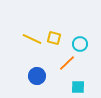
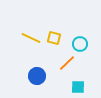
yellow line: moved 1 px left, 1 px up
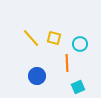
yellow line: rotated 24 degrees clockwise
orange line: rotated 48 degrees counterclockwise
cyan square: rotated 24 degrees counterclockwise
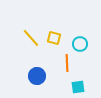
cyan square: rotated 16 degrees clockwise
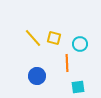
yellow line: moved 2 px right
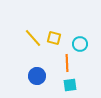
cyan square: moved 8 px left, 2 px up
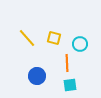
yellow line: moved 6 px left
